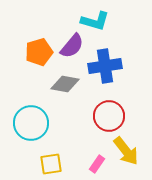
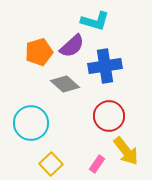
purple semicircle: rotated 8 degrees clockwise
gray diamond: rotated 32 degrees clockwise
yellow square: rotated 35 degrees counterclockwise
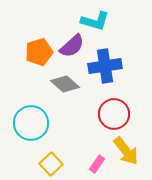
red circle: moved 5 px right, 2 px up
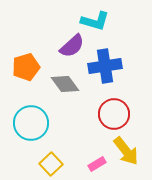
orange pentagon: moved 13 px left, 15 px down
gray diamond: rotated 12 degrees clockwise
pink rectangle: rotated 24 degrees clockwise
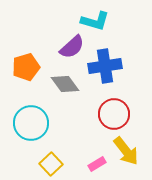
purple semicircle: moved 1 px down
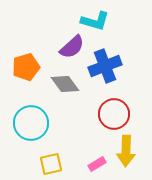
blue cross: rotated 12 degrees counterclockwise
yellow arrow: rotated 40 degrees clockwise
yellow square: rotated 30 degrees clockwise
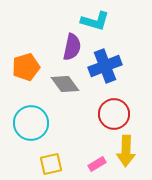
purple semicircle: rotated 36 degrees counterclockwise
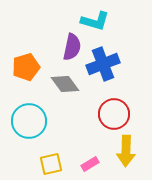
blue cross: moved 2 px left, 2 px up
cyan circle: moved 2 px left, 2 px up
pink rectangle: moved 7 px left
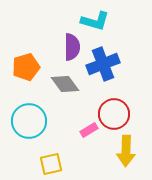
purple semicircle: rotated 12 degrees counterclockwise
pink rectangle: moved 1 px left, 34 px up
